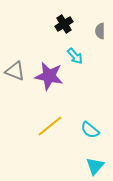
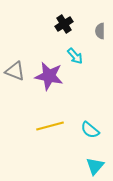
yellow line: rotated 24 degrees clockwise
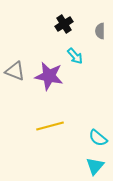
cyan semicircle: moved 8 px right, 8 px down
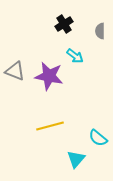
cyan arrow: rotated 12 degrees counterclockwise
cyan triangle: moved 19 px left, 7 px up
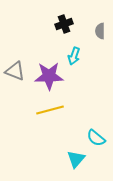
black cross: rotated 12 degrees clockwise
cyan arrow: moved 1 px left; rotated 72 degrees clockwise
purple star: rotated 12 degrees counterclockwise
yellow line: moved 16 px up
cyan semicircle: moved 2 px left
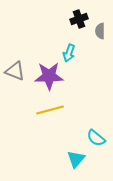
black cross: moved 15 px right, 5 px up
cyan arrow: moved 5 px left, 3 px up
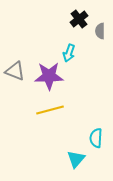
black cross: rotated 18 degrees counterclockwise
cyan semicircle: rotated 54 degrees clockwise
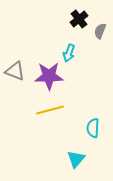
gray semicircle: rotated 21 degrees clockwise
cyan semicircle: moved 3 px left, 10 px up
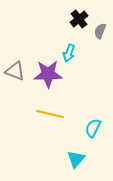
purple star: moved 1 px left, 2 px up
yellow line: moved 4 px down; rotated 28 degrees clockwise
cyan semicircle: rotated 24 degrees clockwise
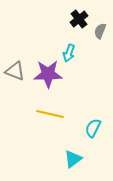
cyan triangle: moved 3 px left; rotated 12 degrees clockwise
